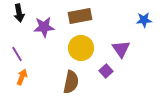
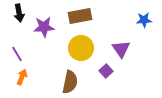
brown semicircle: moved 1 px left
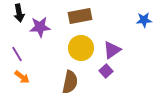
purple star: moved 4 px left
purple triangle: moved 9 px left, 1 px down; rotated 30 degrees clockwise
orange arrow: rotated 105 degrees clockwise
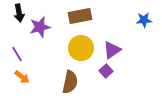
purple star: rotated 10 degrees counterclockwise
